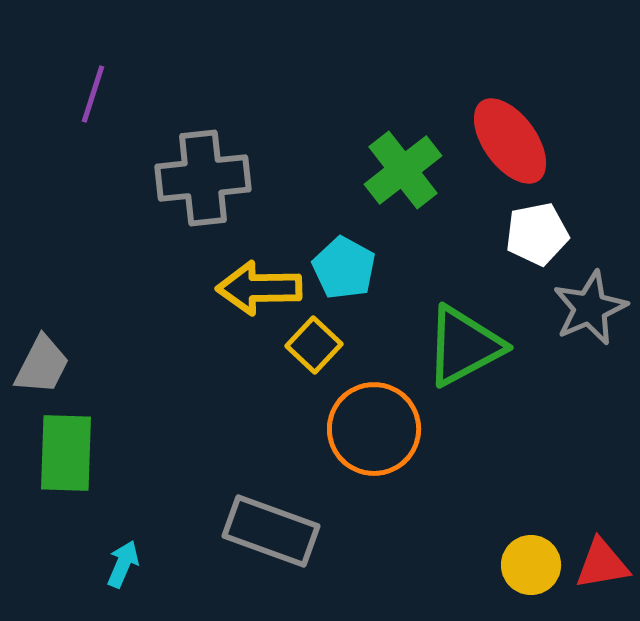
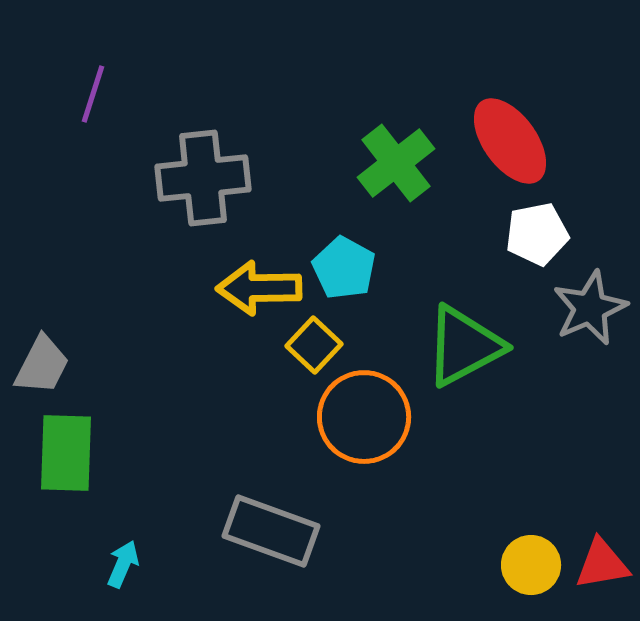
green cross: moved 7 px left, 7 px up
orange circle: moved 10 px left, 12 px up
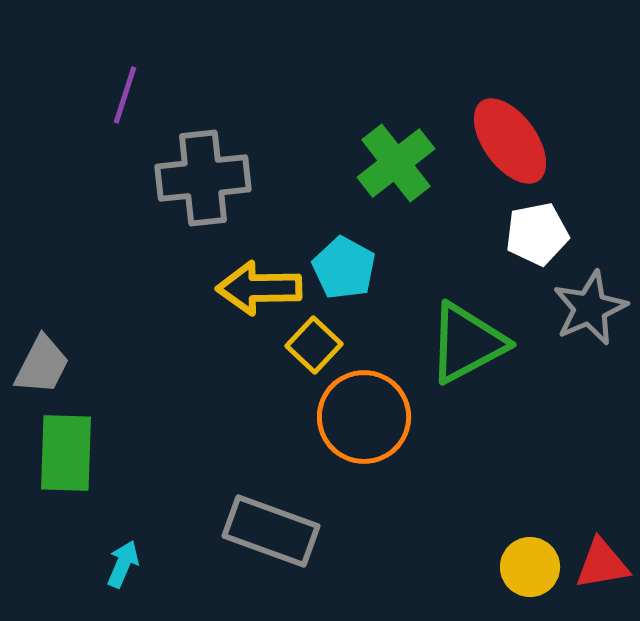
purple line: moved 32 px right, 1 px down
green triangle: moved 3 px right, 3 px up
yellow circle: moved 1 px left, 2 px down
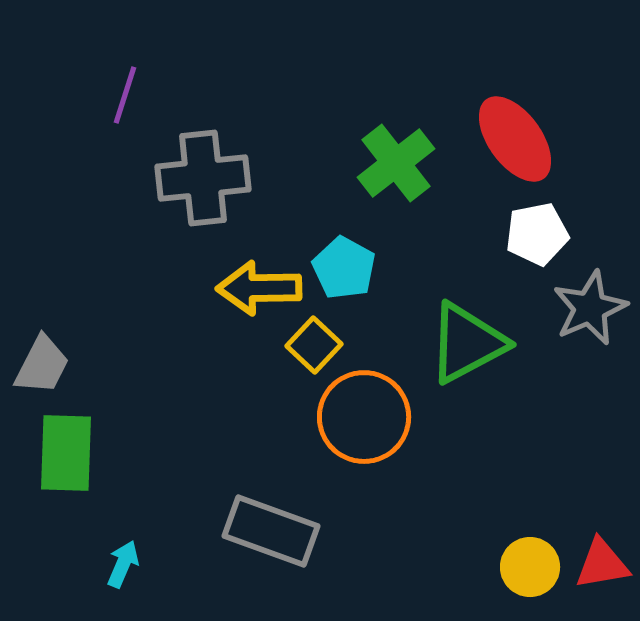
red ellipse: moved 5 px right, 2 px up
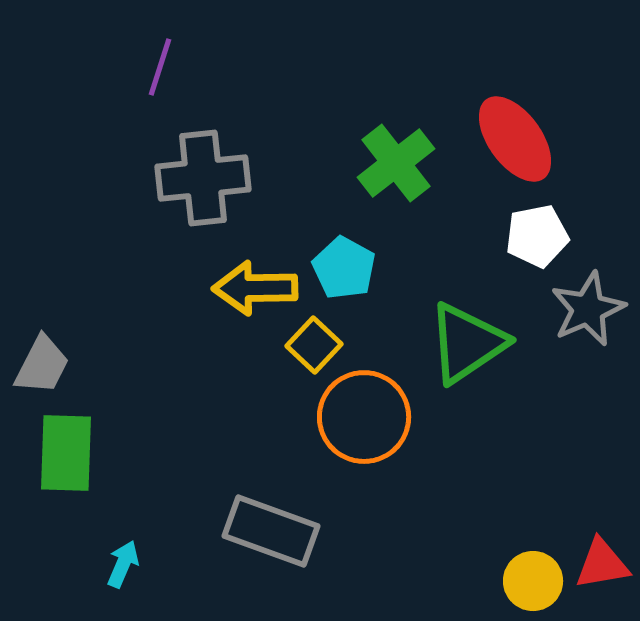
purple line: moved 35 px right, 28 px up
white pentagon: moved 2 px down
yellow arrow: moved 4 px left
gray star: moved 2 px left, 1 px down
green triangle: rotated 6 degrees counterclockwise
yellow circle: moved 3 px right, 14 px down
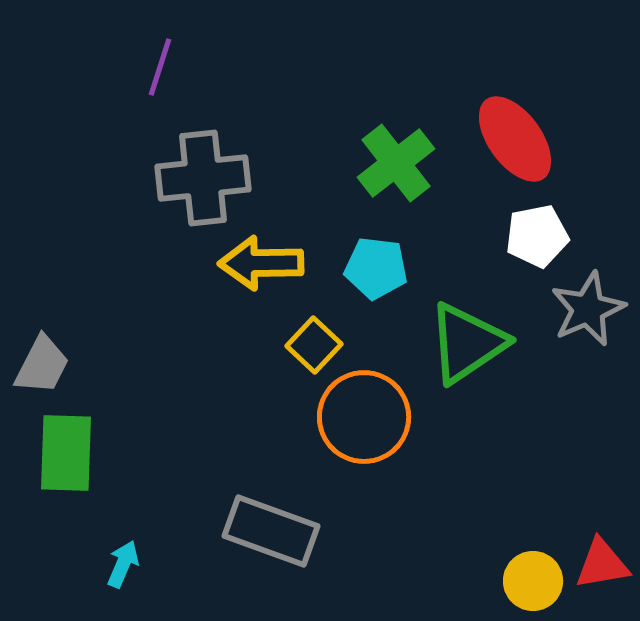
cyan pentagon: moved 32 px right; rotated 22 degrees counterclockwise
yellow arrow: moved 6 px right, 25 px up
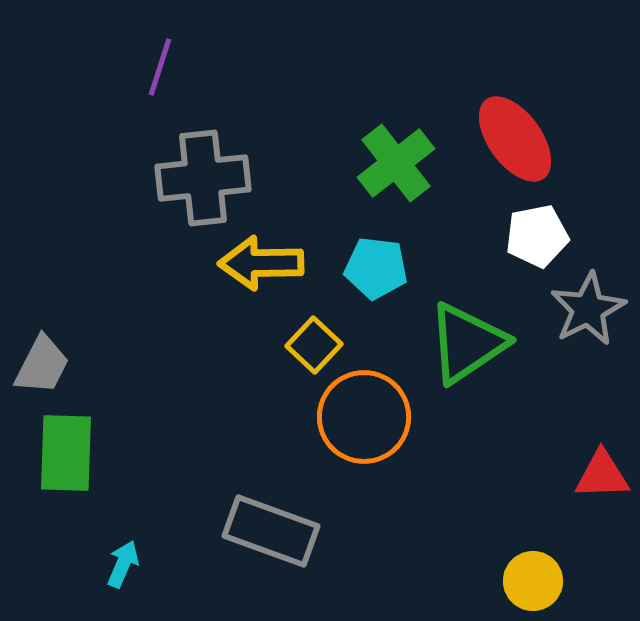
gray star: rotated 4 degrees counterclockwise
red triangle: moved 89 px up; rotated 8 degrees clockwise
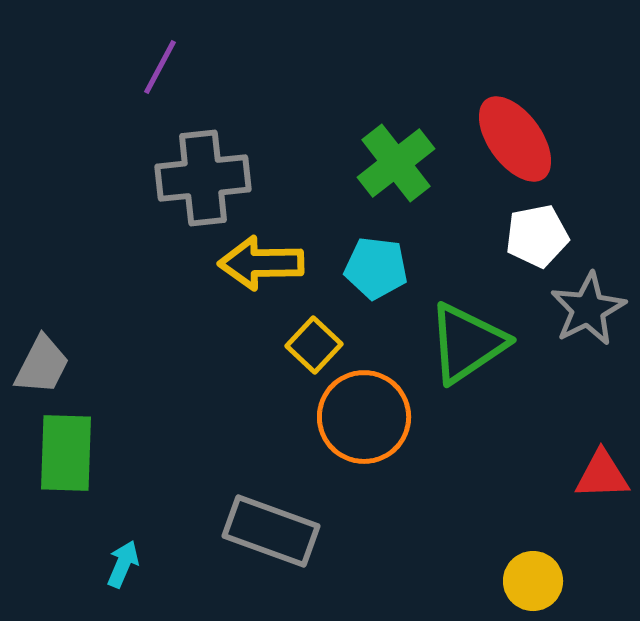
purple line: rotated 10 degrees clockwise
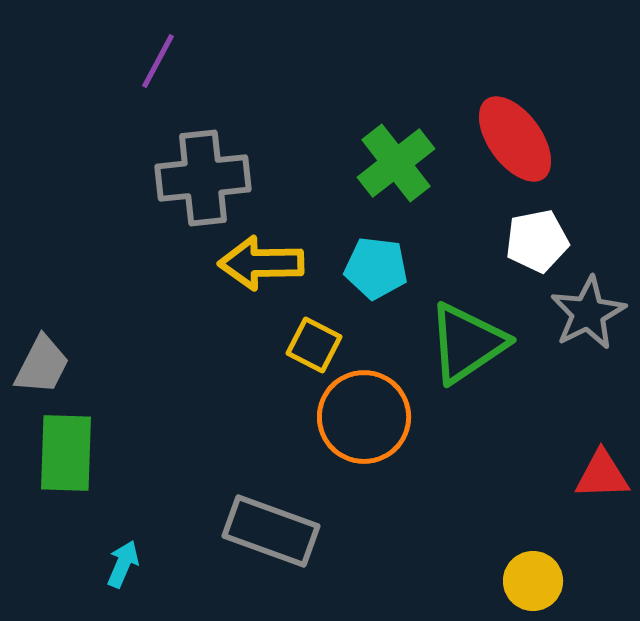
purple line: moved 2 px left, 6 px up
white pentagon: moved 5 px down
gray star: moved 4 px down
yellow square: rotated 16 degrees counterclockwise
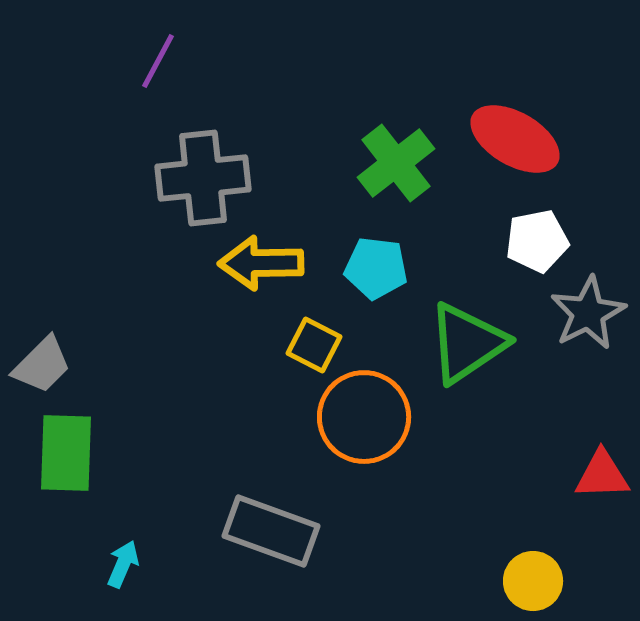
red ellipse: rotated 24 degrees counterclockwise
gray trapezoid: rotated 18 degrees clockwise
